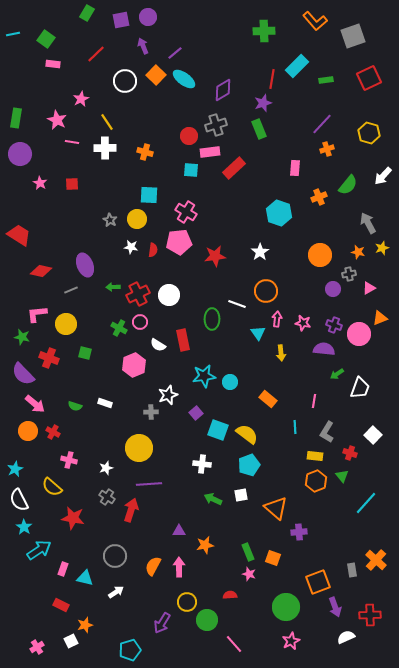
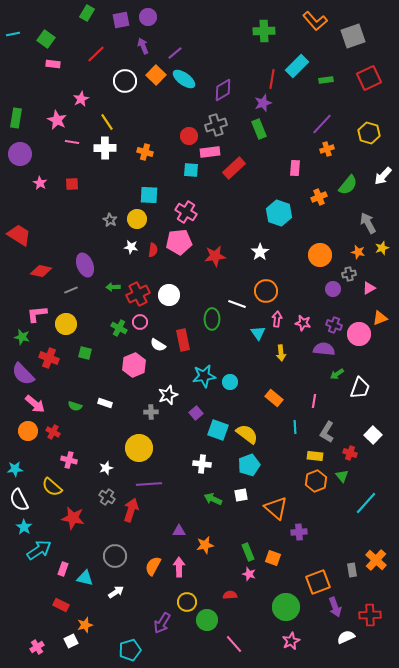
orange rectangle at (268, 399): moved 6 px right, 1 px up
cyan star at (15, 469): rotated 21 degrees clockwise
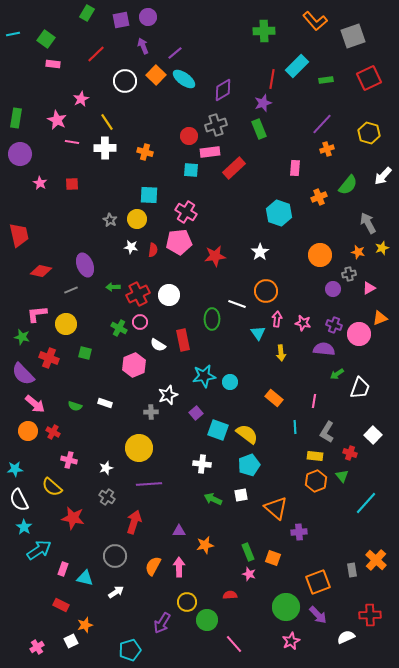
red trapezoid at (19, 235): rotated 45 degrees clockwise
red arrow at (131, 510): moved 3 px right, 12 px down
purple arrow at (335, 607): moved 17 px left, 8 px down; rotated 24 degrees counterclockwise
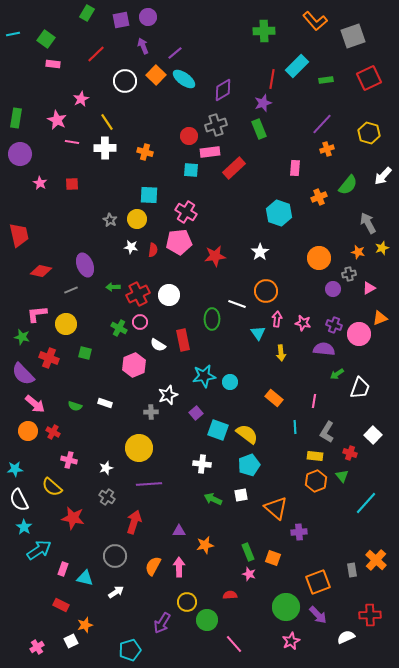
orange circle at (320, 255): moved 1 px left, 3 px down
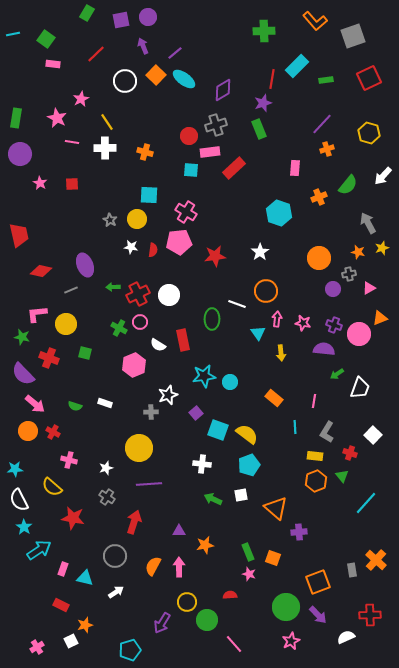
pink star at (57, 120): moved 2 px up
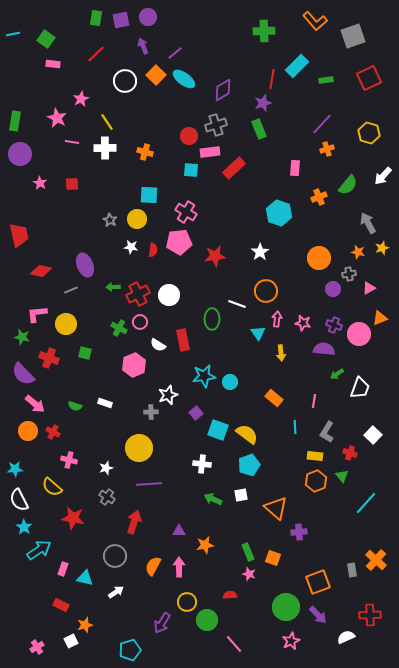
green rectangle at (87, 13): moved 9 px right, 5 px down; rotated 21 degrees counterclockwise
green rectangle at (16, 118): moved 1 px left, 3 px down
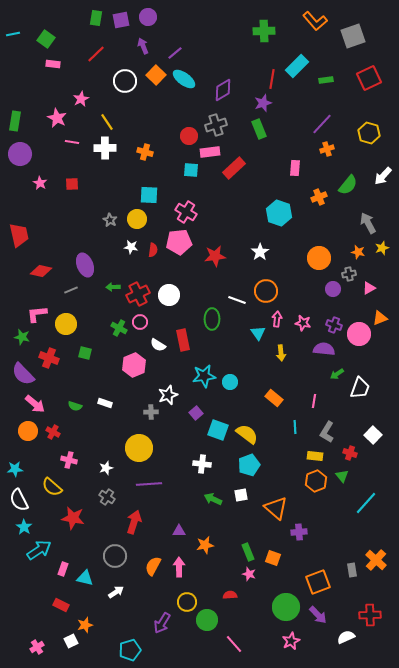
white line at (237, 304): moved 4 px up
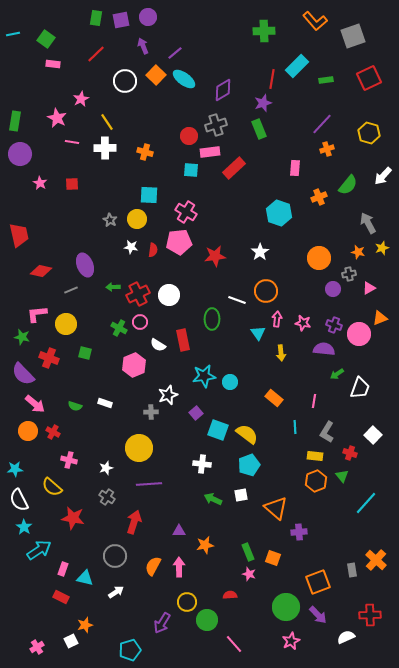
red rectangle at (61, 605): moved 8 px up
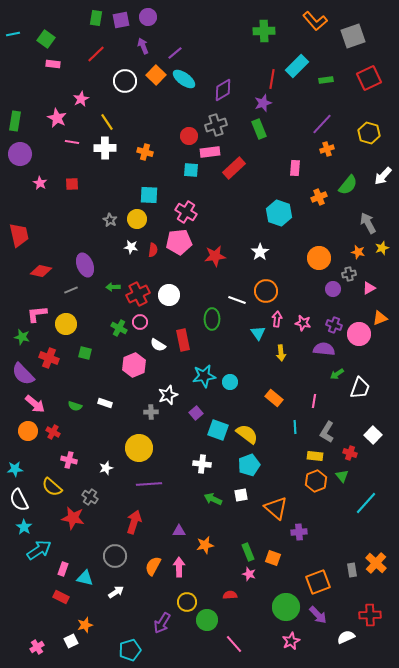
gray cross at (107, 497): moved 17 px left
orange cross at (376, 560): moved 3 px down
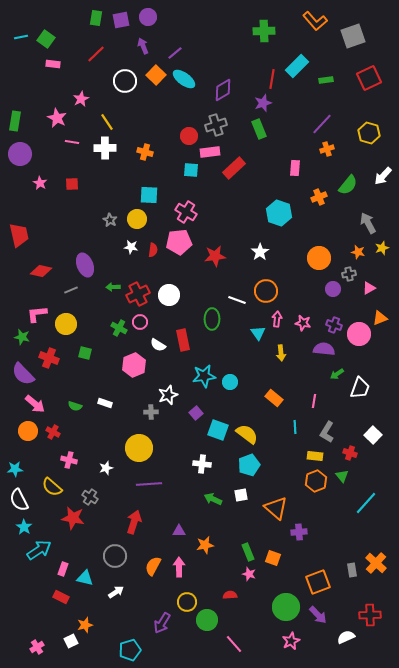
cyan line at (13, 34): moved 8 px right, 3 px down
